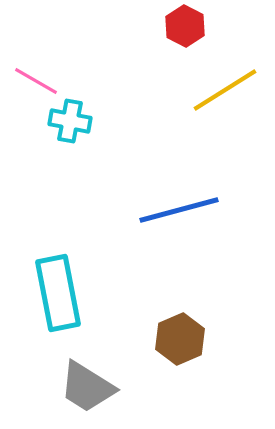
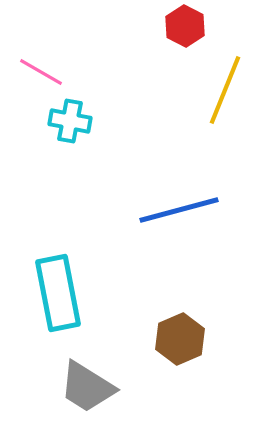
pink line: moved 5 px right, 9 px up
yellow line: rotated 36 degrees counterclockwise
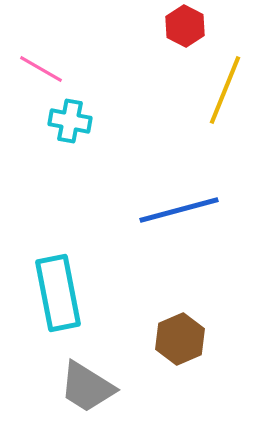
pink line: moved 3 px up
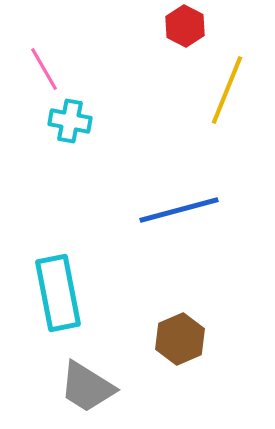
pink line: moved 3 px right; rotated 30 degrees clockwise
yellow line: moved 2 px right
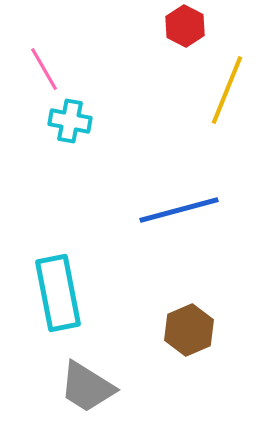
brown hexagon: moved 9 px right, 9 px up
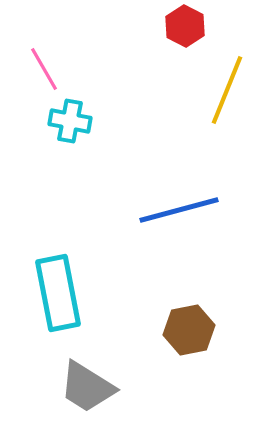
brown hexagon: rotated 12 degrees clockwise
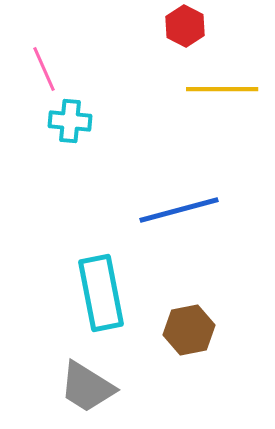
pink line: rotated 6 degrees clockwise
yellow line: moved 5 px left, 1 px up; rotated 68 degrees clockwise
cyan cross: rotated 6 degrees counterclockwise
cyan rectangle: moved 43 px right
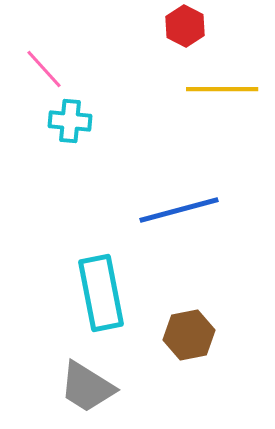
pink line: rotated 18 degrees counterclockwise
brown hexagon: moved 5 px down
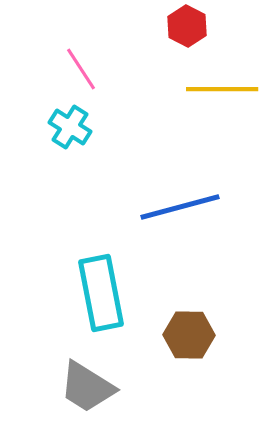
red hexagon: moved 2 px right
pink line: moved 37 px right; rotated 9 degrees clockwise
cyan cross: moved 6 px down; rotated 27 degrees clockwise
blue line: moved 1 px right, 3 px up
brown hexagon: rotated 12 degrees clockwise
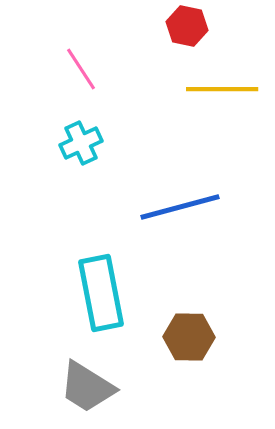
red hexagon: rotated 15 degrees counterclockwise
cyan cross: moved 11 px right, 16 px down; rotated 33 degrees clockwise
brown hexagon: moved 2 px down
